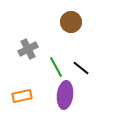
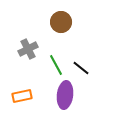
brown circle: moved 10 px left
green line: moved 2 px up
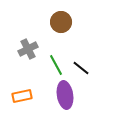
purple ellipse: rotated 16 degrees counterclockwise
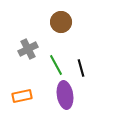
black line: rotated 36 degrees clockwise
